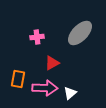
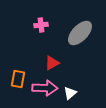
pink cross: moved 4 px right, 12 px up
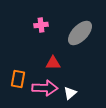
red triangle: moved 1 px right; rotated 28 degrees clockwise
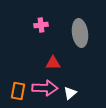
gray ellipse: rotated 52 degrees counterclockwise
orange rectangle: moved 12 px down
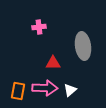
pink cross: moved 2 px left, 2 px down
gray ellipse: moved 3 px right, 13 px down
white triangle: moved 3 px up
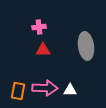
gray ellipse: moved 3 px right
red triangle: moved 10 px left, 13 px up
white triangle: rotated 40 degrees clockwise
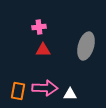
gray ellipse: rotated 24 degrees clockwise
white triangle: moved 4 px down
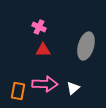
pink cross: rotated 32 degrees clockwise
pink arrow: moved 4 px up
white triangle: moved 3 px right, 6 px up; rotated 40 degrees counterclockwise
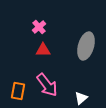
pink cross: rotated 24 degrees clockwise
pink arrow: moved 2 px right, 1 px down; rotated 50 degrees clockwise
white triangle: moved 8 px right, 10 px down
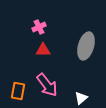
pink cross: rotated 16 degrees clockwise
